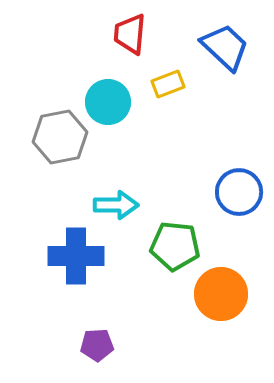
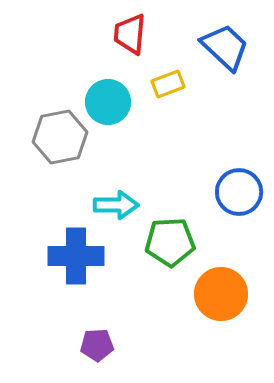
green pentagon: moved 5 px left, 4 px up; rotated 9 degrees counterclockwise
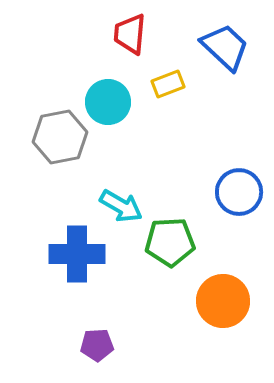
cyan arrow: moved 5 px right, 1 px down; rotated 30 degrees clockwise
blue cross: moved 1 px right, 2 px up
orange circle: moved 2 px right, 7 px down
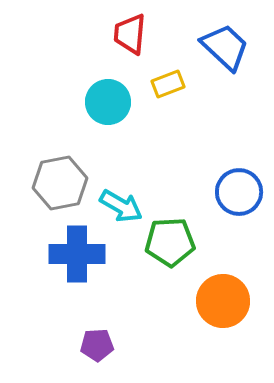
gray hexagon: moved 46 px down
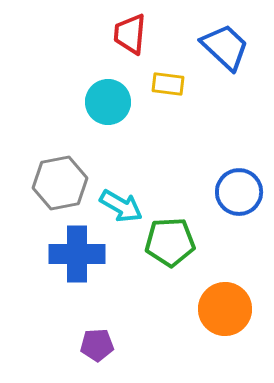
yellow rectangle: rotated 28 degrees clockwise
orange circle: moved 2 px right, 8 px down
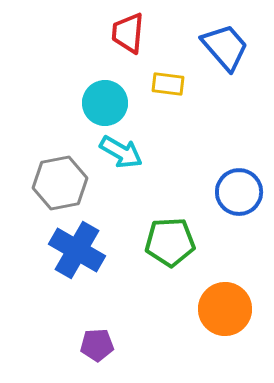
red trapezoid: moved 2 px left, 1 px up
blue trapezoid: rotated 6 degrees clockwise
cyan circle: moved 3 px left, 1 px down
cyan arrow: moved 54 px up
blue cross: moved 4 px up; rotated 30 degrees clockwise
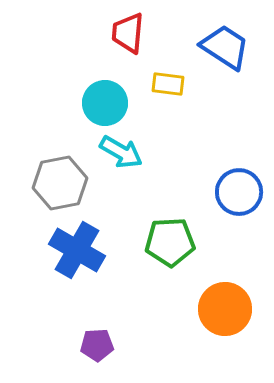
blue trapezoid: rotated 16 degrees counterclockwise
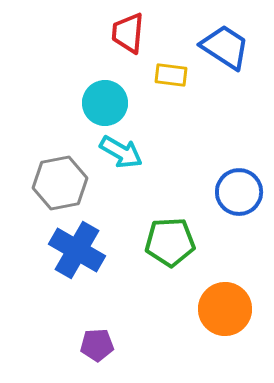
yellow rectangle: moved 3 px right, 9 px up
